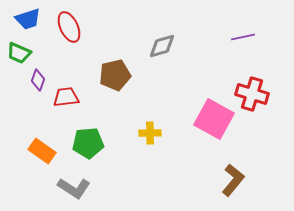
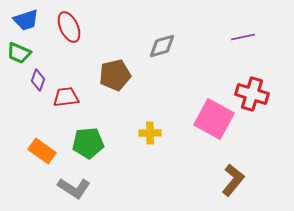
blue trapezoid: moved 2 px left, 1 px down
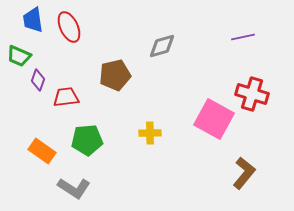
blue trapezoid: moved 7 px right; rotated 100 degrees clockwise
green trapezoid: moved 3 px down
green pentagon: moved 1 px left, 3 px up
brown L-shape: moved 11 px right, 7 px up
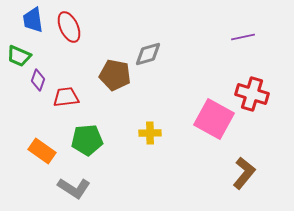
gray diamond: moved 14 px left, 8 px down
brown pentagon: rotated 24 degrees clockwise
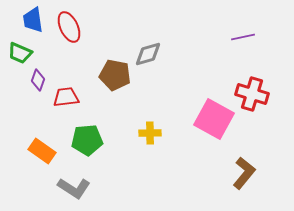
green trapezoid: moved 1 px right, 3 px up
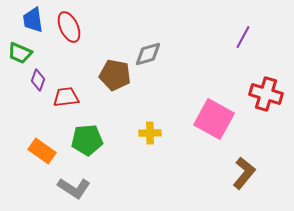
purple line: rotated 50 degrees counterclockwise
red cross: moved 14 px right
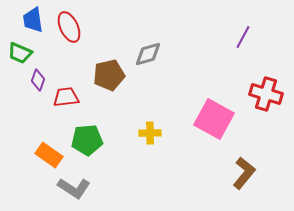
brown pentagon: moved 6 px left; rotated 24 degrees counterclockwise
orange rectangle: moved 7 px right, 4 px down
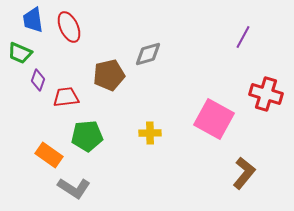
green pentagon: moved 4 px up
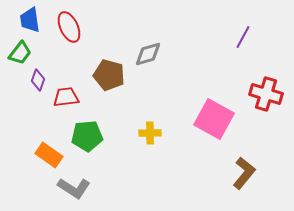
blue trapezoid: moved 3 px left
green trapezoid: rotated 75 degrees counterclockwise
brown pentagon: rotated 28 degrees clockwise
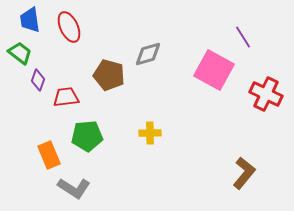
purple line: rotated 60 degrees counterclockwise
green trapezoid: rotated 90 degrees counterclockwise
red cross: rotated 8 degrees clockwise
pink square: moved 49 px up
orange rectangle: rotated 32 degrees clockwise
